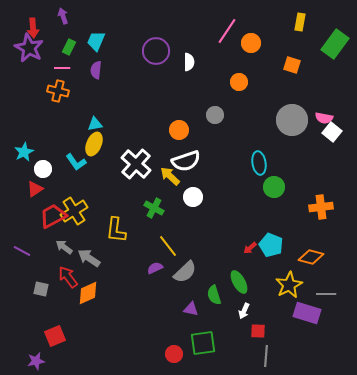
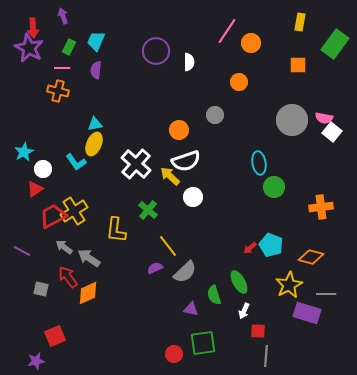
orange square at (292, 65): moved 6 px right; rotated 18 degrees counterclockwise
green cross at (154, 208): moved 6 px left, 2 px down; rotated 12 degrees clockwise
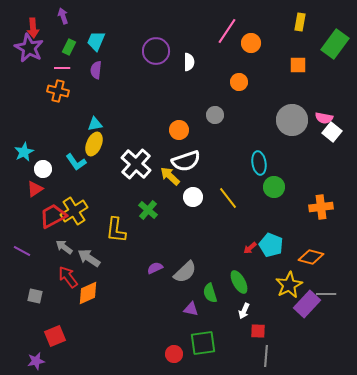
yellow line at (168, 246): moved 60 px right, 48 px up
gray square at (41, 289): moved 6 px left, 7 px down
green semicircle at (214, 295): moved 4 px left, 2 px up
purple rectangle at (307, 313): moved 9 px up; rotated 64 degrees counterclockwise
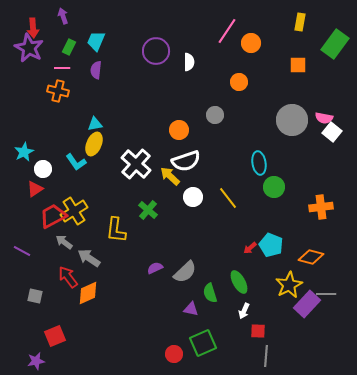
gray arrow at (64, 247): moved 5 px up
green square at (203, 343): rotated 16 degrees counterclockwise
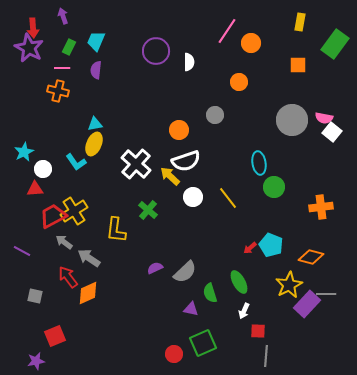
red triangle at (35, 189): rotated 30 degrees clockwise
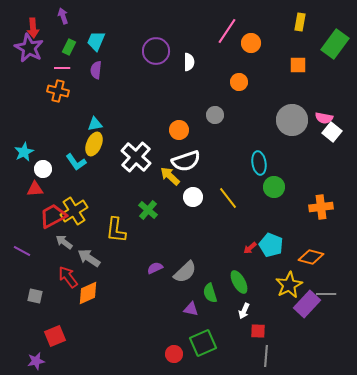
white cross at (136, 164): moved 7 px up
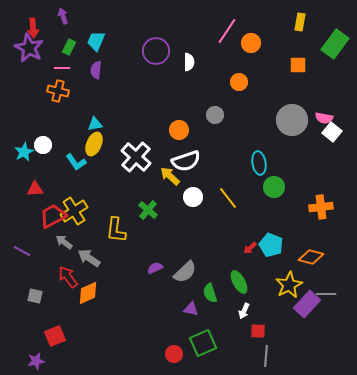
white circle at (43, 169): moved 24 px up
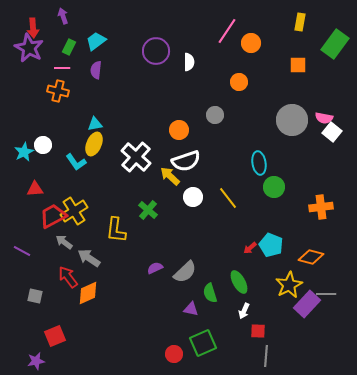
cyan trapezoid at (96, 41): rotated 30 degrees clockwise
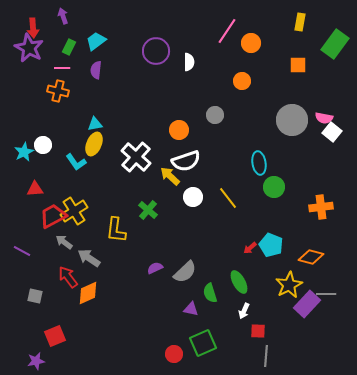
orange circle at (239, 82): moved 3 px right, 1 px up
